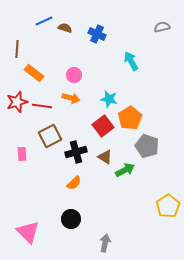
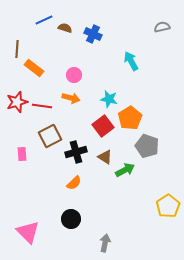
blue line: moved 1 px up
blue cross: moved 4 px left
orange rectangle: moved 5 px up
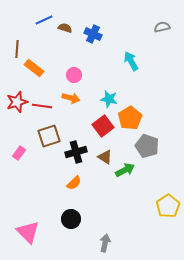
brown square: moved 1 px left; rotated 10 degrees clockwise
pink rectangle: moved 3 px left, 1 px up; rotated 40 degrees clockwise
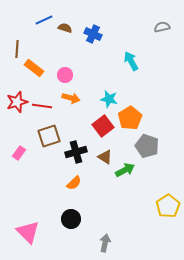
pink circle: moved 9 px left
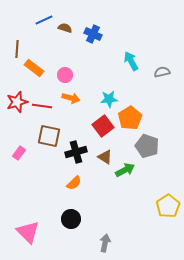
gray semicircle: moved 45 px down
cyan star: rotated 18 degrees counterclockwise
brown square: rotated 30 degrees clockwise
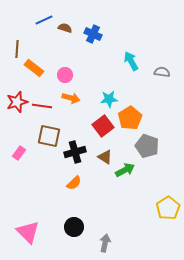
gray semicircle: rotated 21 degrees clockwise
black cross: moved 1 px left
yellow pentagon: moved 2 px down
black circle: moved 3 px right, 8 px down
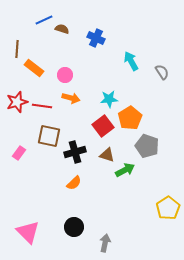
brown semicircle: moved 3 px left, 1 px down
blue cross: moved 3 px right, 4 px down
gray semicircle: rotated 49 degrees clockwise
brown triangle: moved 2 px right, 2 px up; rotated 14 degrees counterclockwise
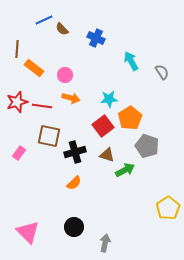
brown semicircle: rotated 152 degrees counterclockwise
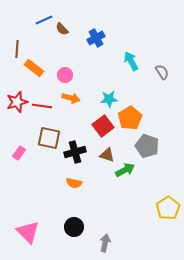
blue cross: rotated 36 degrees clockwise
brown square: moved 2 px down
orange semicircle: rotated 56 degrees clockwise
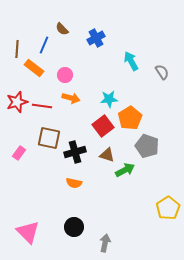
blue line: moved 25 px down; rotated 42 degrees counterclockwise
